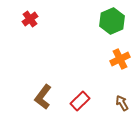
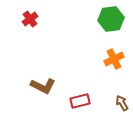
green hexagon: moved 1 px left, 2 px up; rotated 15 degrees clockwise
orange cross: moved 6 px left
brown L-shape: moved 11 px up; rotated 100 degrees counterclockwise
red rectangle: rotated 30 degrees clockwise
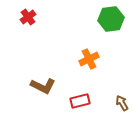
red cross: moved 2 px left, 2 px up
orange cross: moved 25 px left
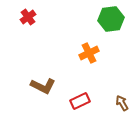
orange cross: moved 6 px up
red rectangle: rotated 12 degrees counterclockwise
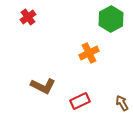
green hexagon: rotated 20 degrees counterclockwise
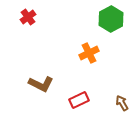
brown L-shape: moved 2 px left, 2 px up
red rectangle: moved 1 px left, 1 px up
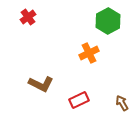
green hexagon: moved 3 px left, 2 px down
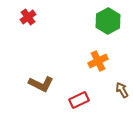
orange cross: moved 9 px right, 8 px down
brown arrow: moved 13 px up
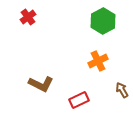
green hexagon: moved 5 px left
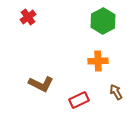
orange cross: rotated 24 degrees clockwise
brown arrow: moved 6 px left, 2 px down
